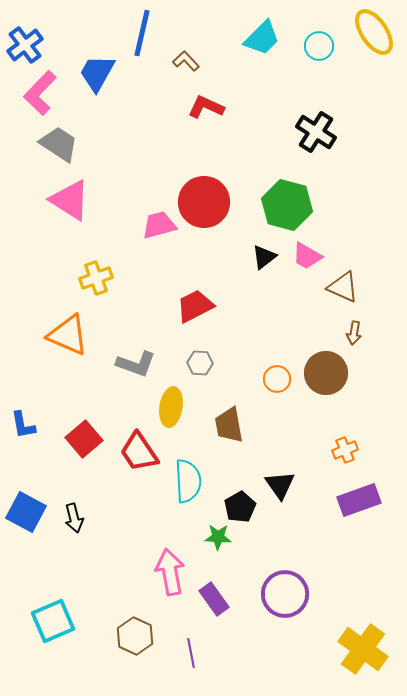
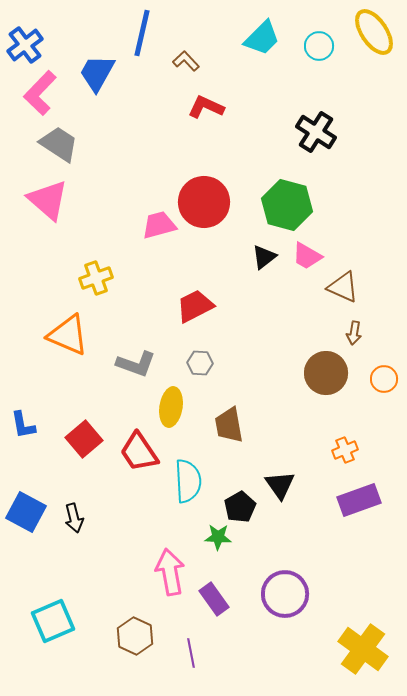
pink triangle at (70, 200): moved 22 px left; rotated 9 degrees clockwise
orange circle at (277, 379): moved 107 px right
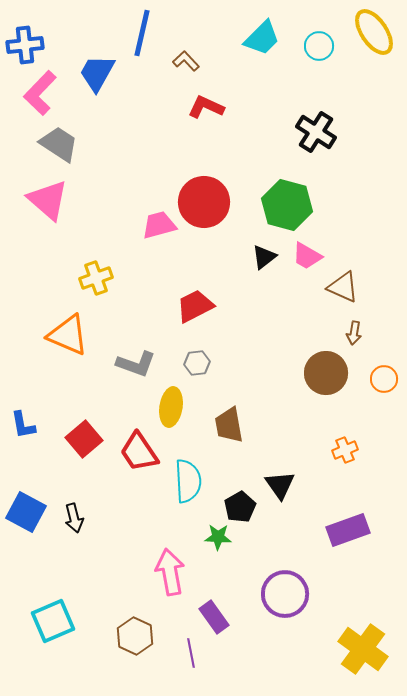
blue cross at (25, 45): rotated 30 degrees clockwise
gray hexagon at (200, 363): moved 3 px left; rotated 10 degrees counterclockwise
purple rectangle at (359, 500): moved 11 px left, 30 px down
purple rectangle at (214, 599): moved 18 px down
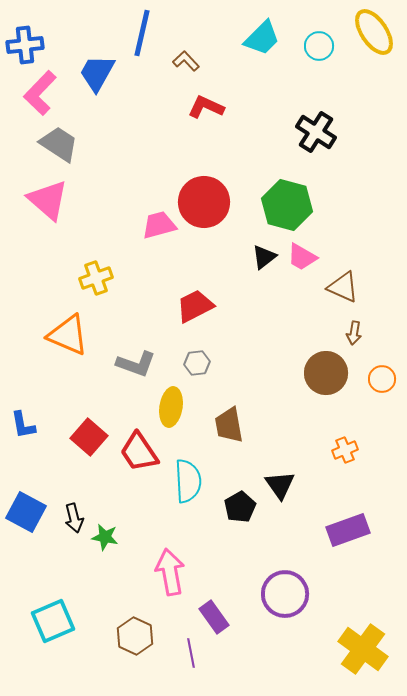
pink trapezoid at (307, 256): moved 5 px left, 1 px down
orange circle at (384, 379): moved 2 px left
red square at (84, 439): moved 5 px right, 2 px up; rotated 9 degrees counterclockwise
green star at (218, 537): moved 113 px left; rotated 8 degrees clockwise
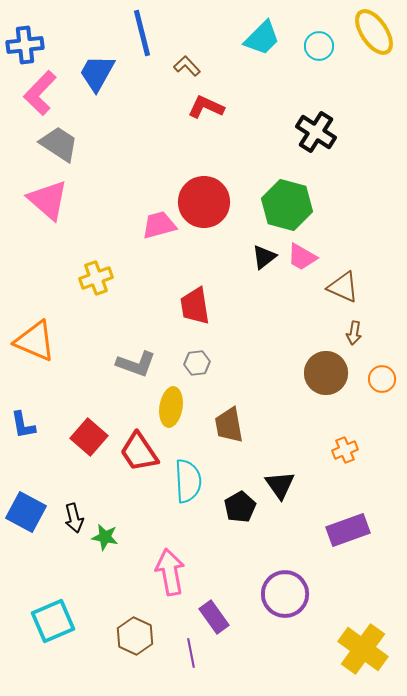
blue line at (142, 33): rotated 27 degrees counterclockwise
brown L-shape at (186, 61): moved 1 px right, 5 px down
red trapezoid at (195, 306): rotated 72 degrees counterclockwise
orange triangle at (68, 335): moved 33 px left, 6 px down
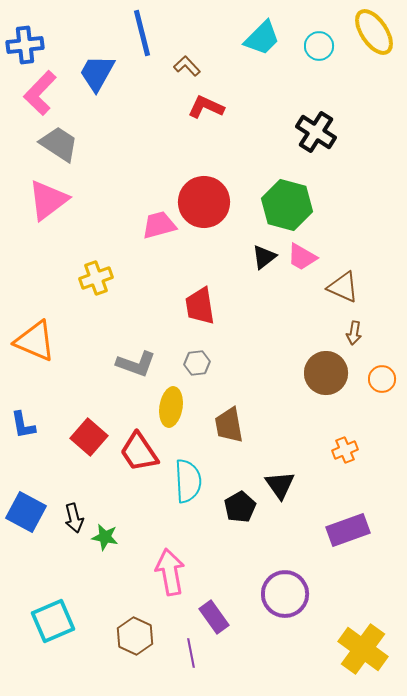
pink triangle at (48, 200): rotated 42 degrees clockwise
red trapezoid at (195, 306): moved 5 px right
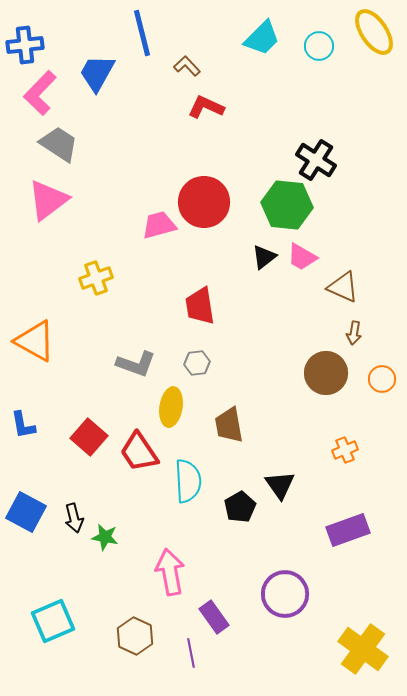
black cross at (316, 132): moved 28 px down
green hexagon at (287, 205): rotated 9 degrees counterclockwise
orange triangle at (35, 341): rotated 6 degrees clockwise
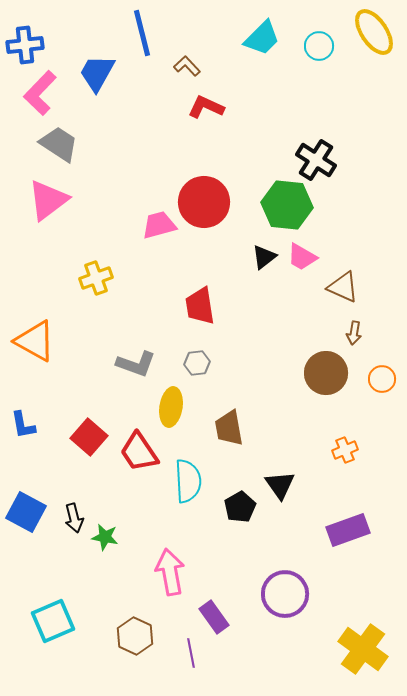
brown trapezoid at (229, 425): moved 3 px down
